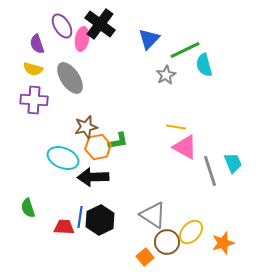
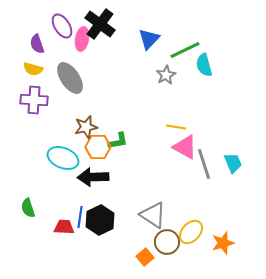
orange hexagon: rotated 10 degrees clockwise
gray line: moved 6 px left, 7 px up
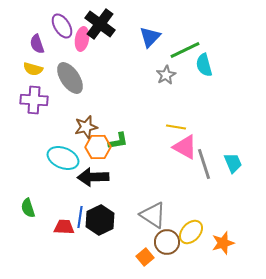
blue triangle: moved 1 px right, 2 px up
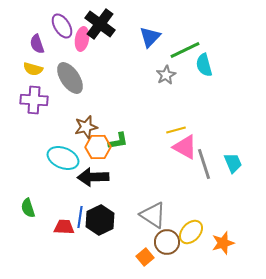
yellow line: moved 3 px down; rotated 24 degrees counterclockwise
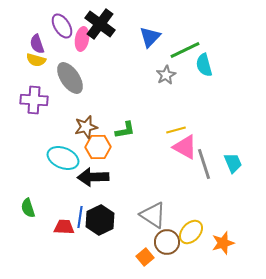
yellow semicircle: moved 3 px right, 9 px up
green L-shape: moved 7 px right, 11 px up
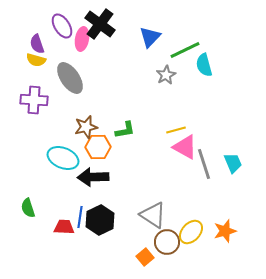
orange star: moved 2 px right, 12 px up
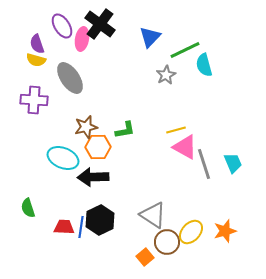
blue line: moved 1 px right, 10 px down
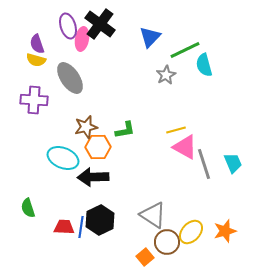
purple ellipse: moved 6 px right; rotated 15 degrees clockwise
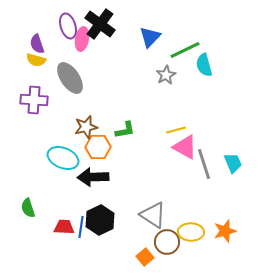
yellow ellipse: rotated 50 degrees clockwise
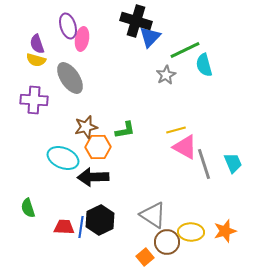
black cross: moved 36 px right, 3 px up; rotated 20 degrees counterclockwise
